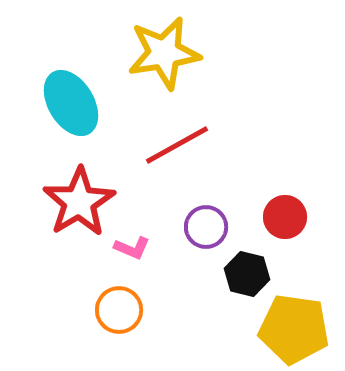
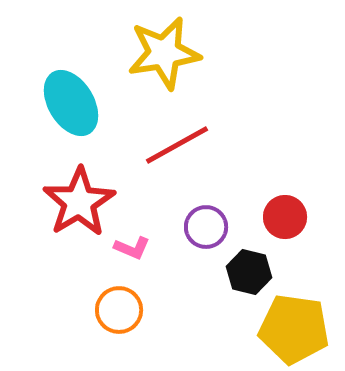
black hexagon: moved 2 px right, 2 px up
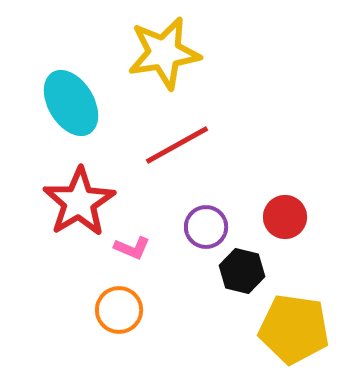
black hexagon: moved 7 px left, 1 px up
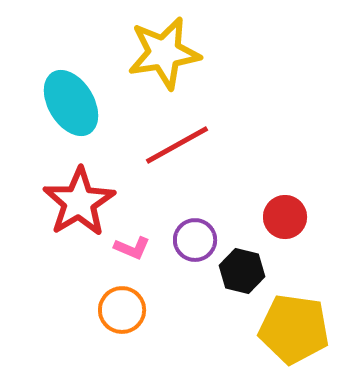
purple circle: moved 11 px left, 13 px down
orange circle: moved 3 px right
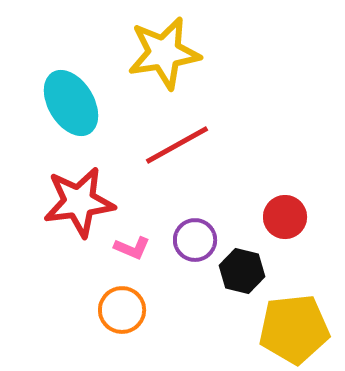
red star: rotated 24 degrees clockwise
yellow pentagon: rotated 14 degrees counterclockwise
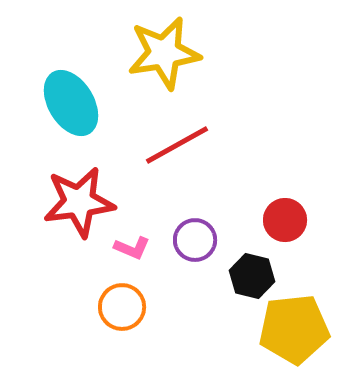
red circle: moved 3 px down
black hexagon: moved 10 px right, 5 px down
orange circle: moved 3 px up
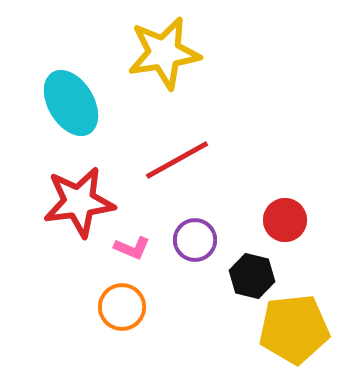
red line: moved 15 px down
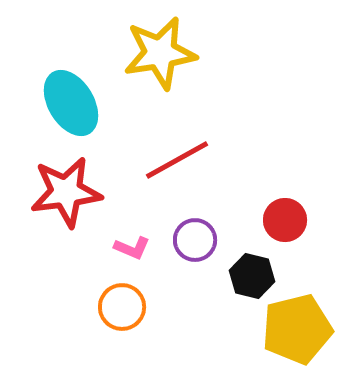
yellow star: moved 4 px left
red star: moved 13 px left, 10 px up
yellow pentagon: moved 3 px right; rotated 8 degrees counterclockwise
